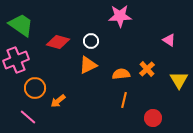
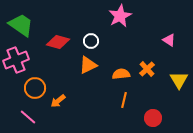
pink star: rotated 25 degrees counterclockwise
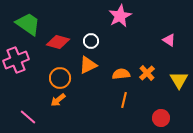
green trapezoid: moved 7 px right, 1 px up
orange cross: moved 4 px down
orange circle: moved 25 px right, 10 px up
orange arrow: moved 1 px up
red circle: moved 8 px right
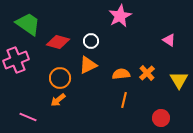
pink line: rotated 18 degrees counterclockwise
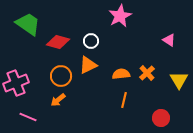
pink cross: moved 23 px down
orange circle: moved 1 px right, 2 px up
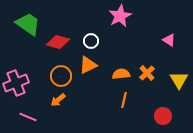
red circle: moved 2 px right, 2 px up
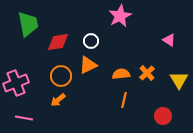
green trapezoid: rotated 44 degrees clockwise
red diamond: rotated 25 degrees counterclockwise
pink line: moved 4 px left, 1 px down; rotated 12 degrees counterclockwise
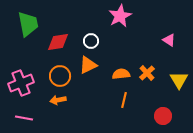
orange circle: moved 1 px left
pink cross: moved 5 px right
orange arrow: rotated 28 degrees clockwise
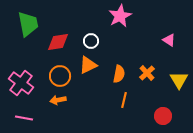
orange semicircle: moved 2 px left; rotated 108 degrees clockwise
pink cross: rotated 30 degrees counterclockwise
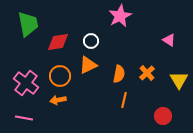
pink cross: moved 5 px right
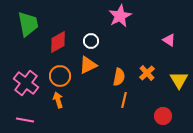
red diamond: rotated 20 degrees counterclockwise
orange semicircle: moved 3 px down
orange arrow: rotated 84 degrees clockwise
pink line: moved 1 px right, 2 px down
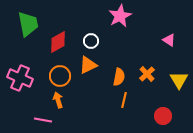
orange cross: moved 1 px down
pink cross: moved 6 px left, 5 px up; rotated 15 degrees counterclockwise
pink line: moved 18 px right
